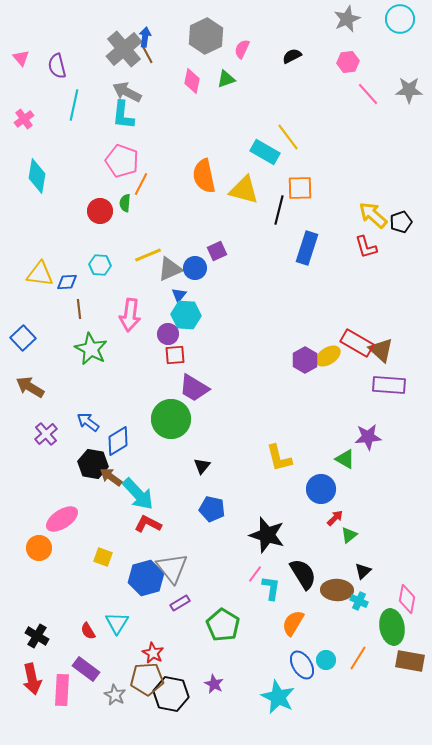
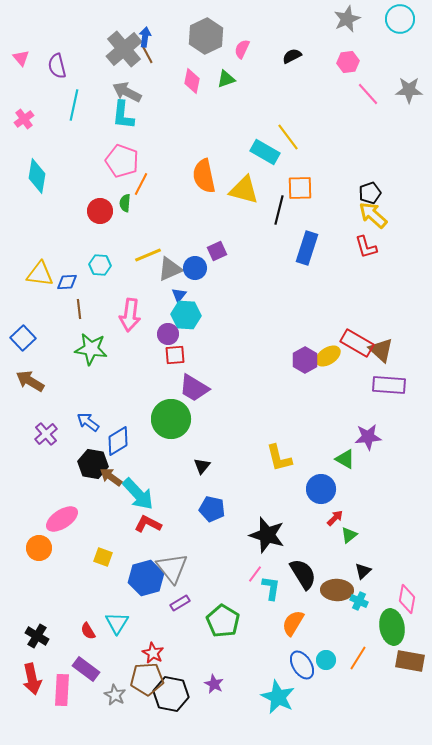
black pentagon at (401, 222): moved 31 px left, 29 px up
green star at (91, 349): rotated 20 degrees counterclockwise
brown arrow at (30, 387): moved 6 px up
green pentagon at (223, 625): moved 4 px up
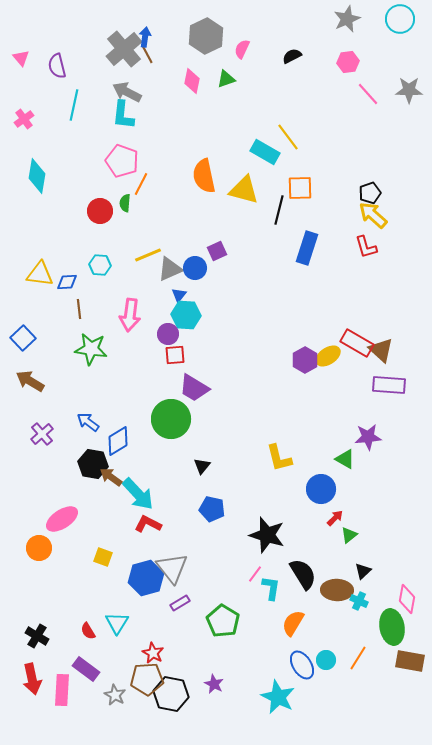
purple cross at (46, 434): moved 4 px left
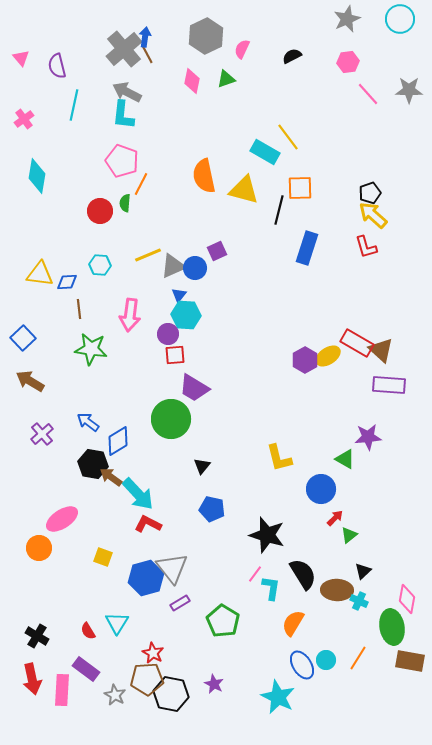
gray triangle at (170, 269): moved 3 px right, 3 px up
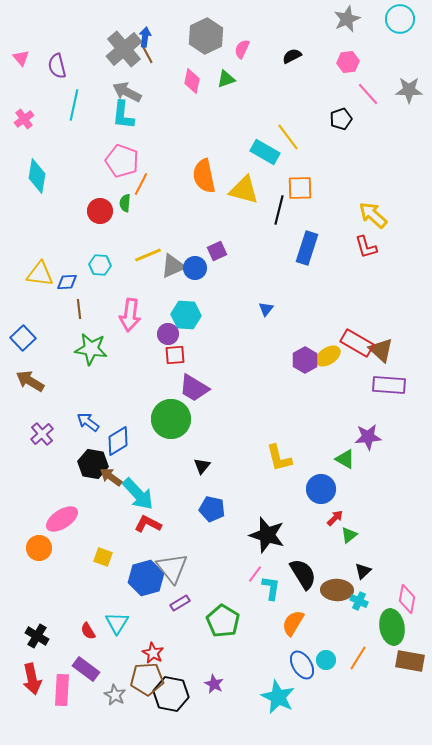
black pentagon at (370, 193): moved 29 px left, 74 px up
blue triangle at (179, 295): moved 87 px right, 14 px down
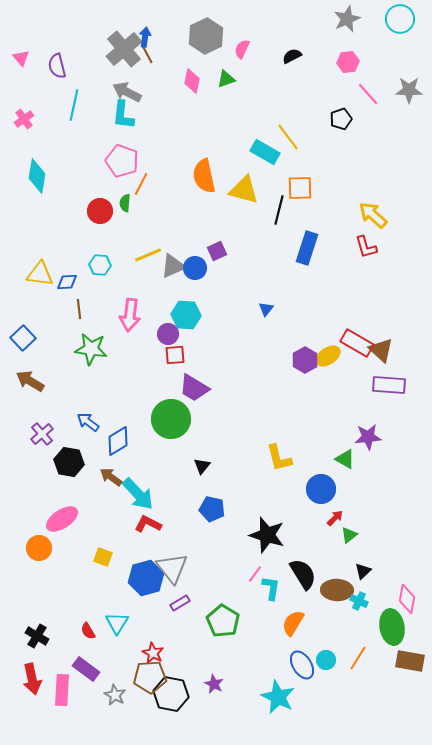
black hexagon at (93, 464): moved 24 px left, 2 px up
brown pentagon at (147, 679): moved 3 px right, 2 px up
